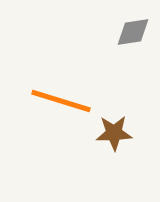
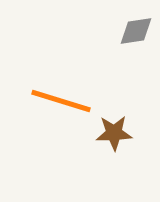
gray diamond: moved 3 px right, 1 px up
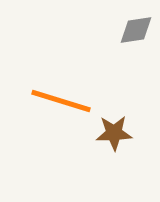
gray diamond: moved 1 px up
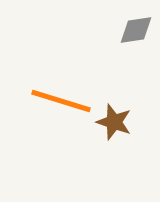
brown star: moved 11 px up; rotated 21 degrees clockwise
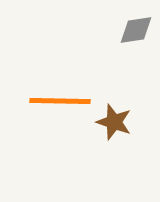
orange line: moved 1 px left; rotated 16 degrees counterclockwise
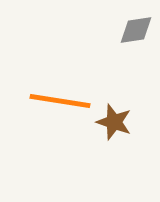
orange line: rotated 8 degrees clockwise
